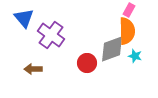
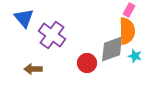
purple cross: moved 1 px right
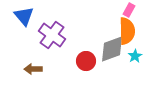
blue triangle: moved 2 px up
cyan star: rotated 24 degrees clockwise
red circle: moved 1 px left, 2 px up
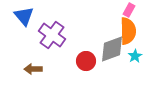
orange semicircle: moved 1 px right
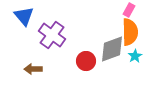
orange semicircle: moved 2 px right, 1 px down
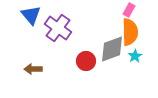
blue triangle: moved 7 px right, 1 px up
purple cross: moved 6 px right, 7 px up
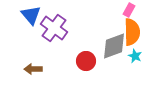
purple cross: moved 4 px left
orange semicircle: moved 2 px right
gray diamond: moved 2 px right, 3 px up
cyan star: rotated 16 degrees counterclockwise
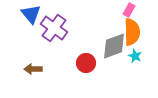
blue triangle: moved 1 px up
red circle: moved 2 px down
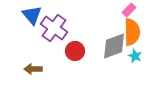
pink rectangle: rotated 16 degrees clockwise
blue triangle: moved 1 px right, 1 px down
red circle: moved 11 px left, 12 px up
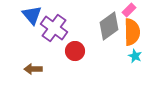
gray diamond: moved 5 px left, 20 px up; rotated 16 degrees counterclockwise
